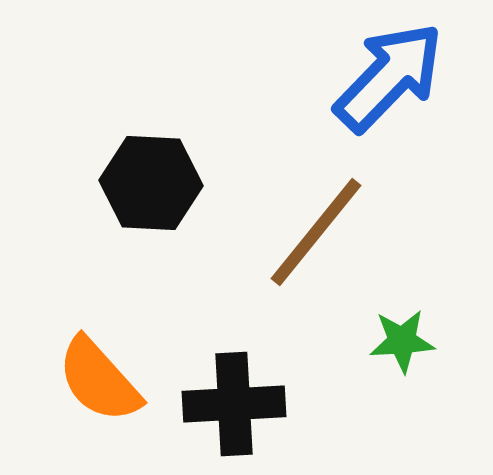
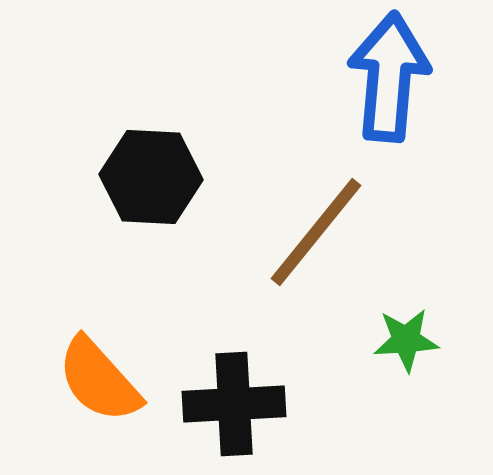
blue arrow: rotated 39 degrees counterclockwise
black hexagon: moved 6 px up
green star: moved 4 px right, 1 px up
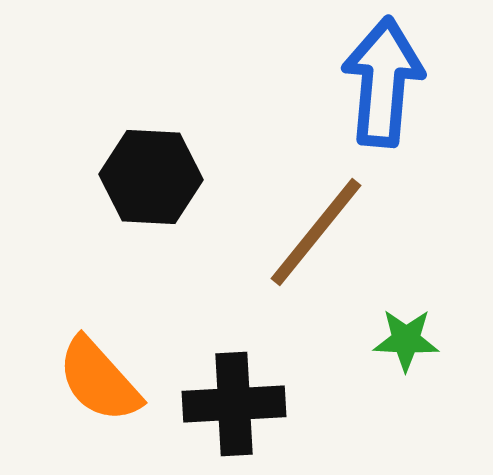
blue arrow: moved 6 px left, 5 px down
green star: rotated 6 degrees clockwise
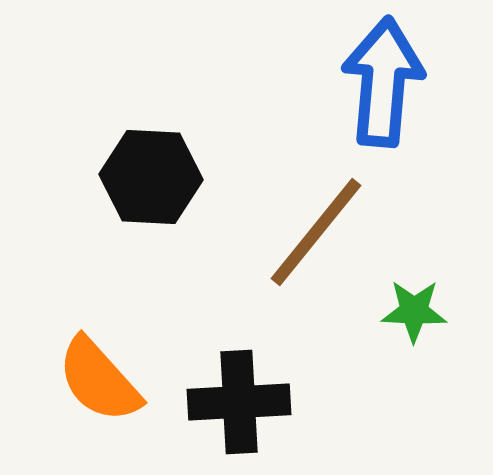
green star: moved 8 px right, 29 px up
black cross: moved 5 px right, 2 px up
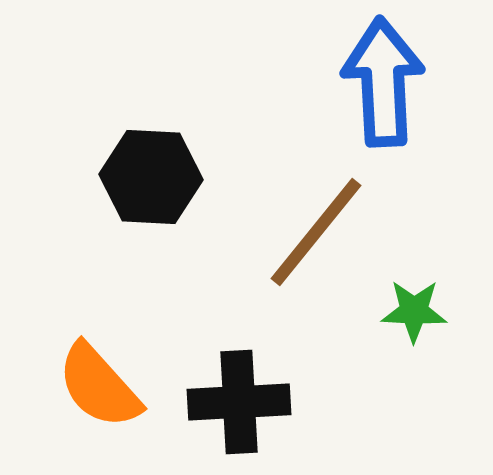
blue arrow: rotated 8 degrees counterclockwise
orange semicircle: moved 6 px down
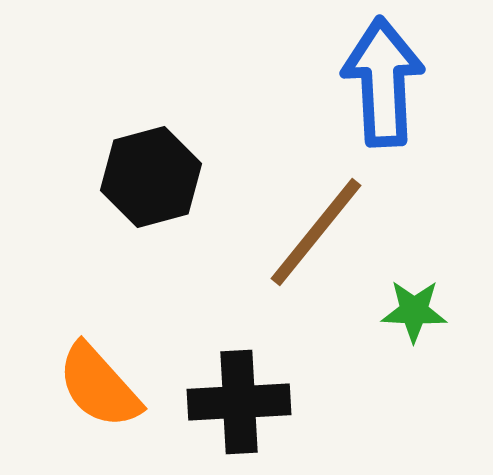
black hexagon: rotated 18 degrees counterclockwise
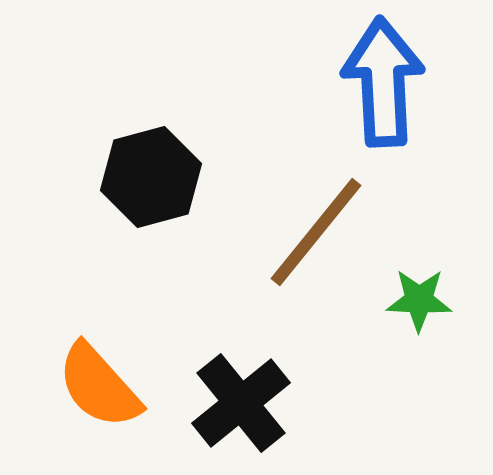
green star: moved 5 px right, 11 px up
black cross: moved 2 px right, 1 px down; rotated 36 degrees counterclockwise
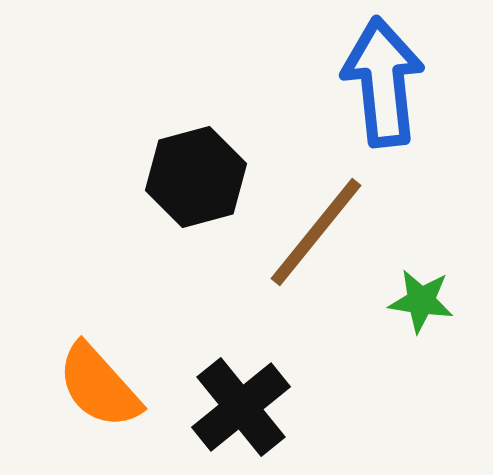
blue arrow: rotated 3 degrees counterclockwise
black hexagon: moved 45 px right
green star: moved 2 px right, 1 px down; rotated 6 degrees clockwise
black cross: moved 4 px down
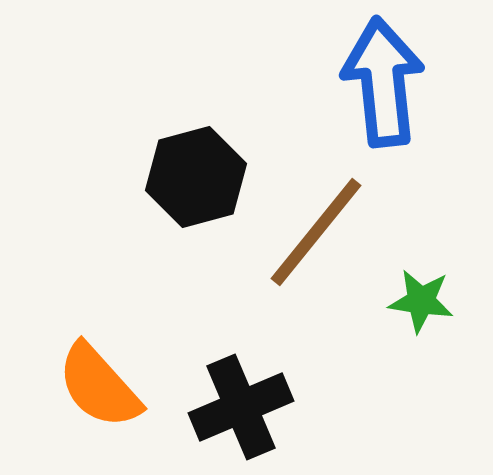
black cross: rotated 16 degrees clockwise
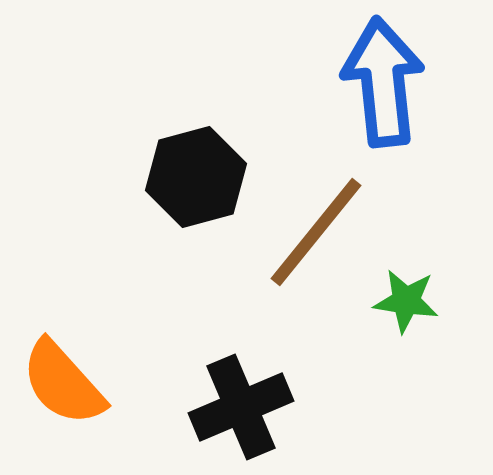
green star: moved 15 px left
orange semicircle: moved 36 px left, 3 px up
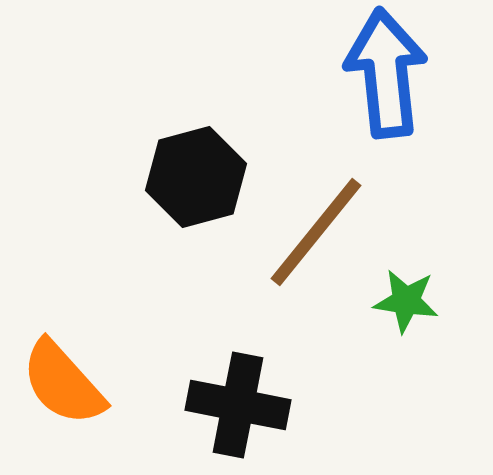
blue arrow: moved 3 px right, 9 px up
black cross: moved 3 px left, 2 px up; rotated 34 degrees clockwise
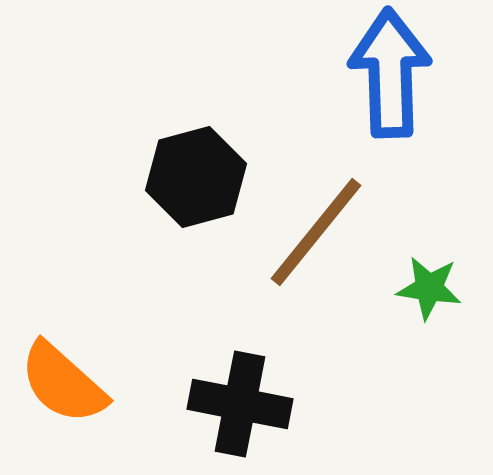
blue arrow: moved 4 px right; rotated 4 degrees clockwise
green star: moved 23 px right, 13 px up
orange semicircle: rotated 6 degrees counterclockwise
black cross: moved 2 px right, 1 px up
